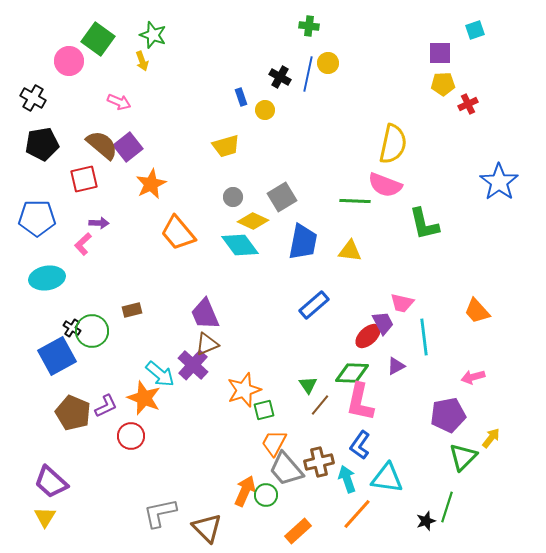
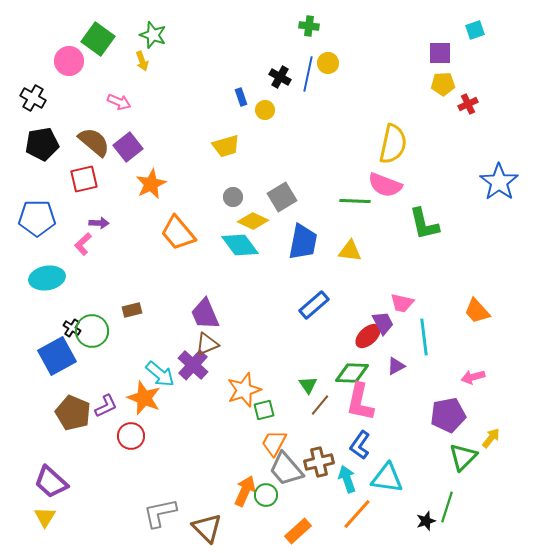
brown semicircle at (102, 145): moved 8 px left, 3 px up
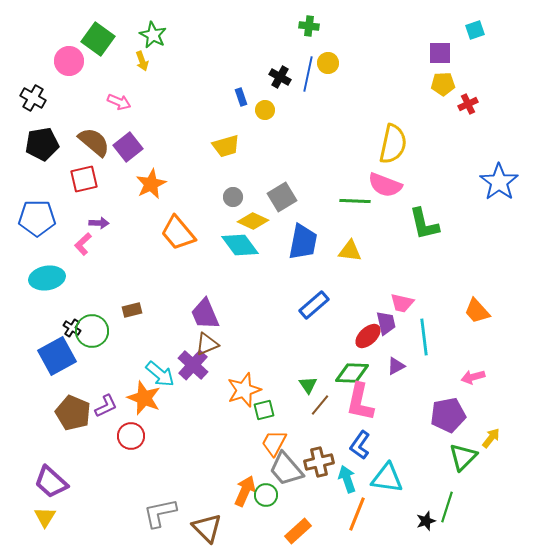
green star at (153, 35): rotated 8 degrees clockwise
purple trapezoid at (383, 323): moved 3 px right; rotated 15 degrees clockwise
orange line at (357, 514): rotated 20 degrees counterclockwise
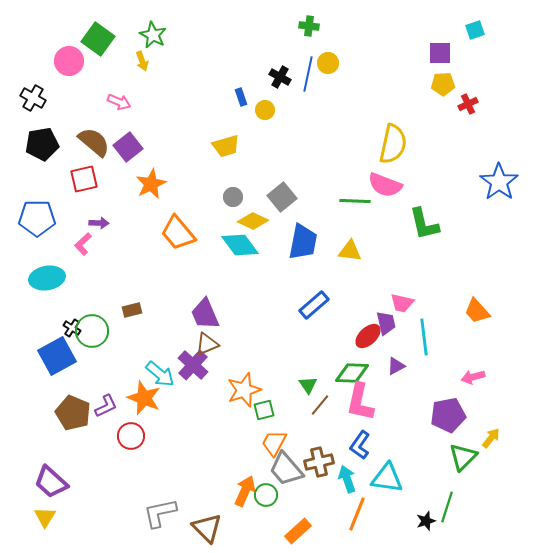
gray square at (282, 197): rotated 8 degrees counterclockwise
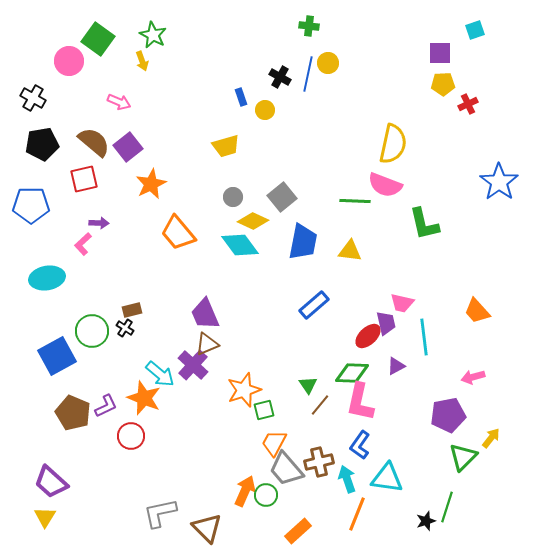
blue pentagon at (37, 218): moved 6 px left, 13 px up
black cross at (72, 328): moved 53 px right
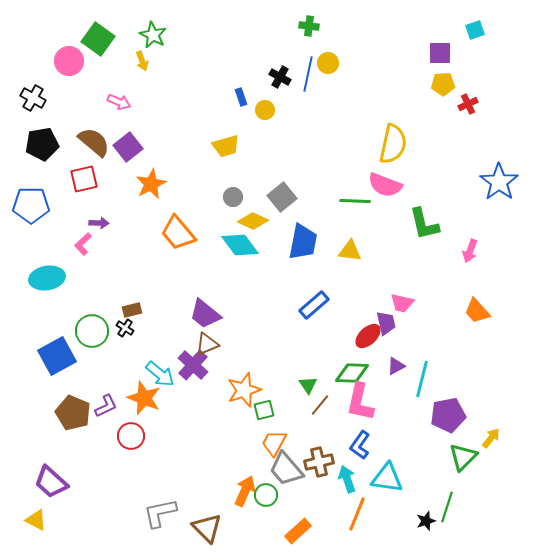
purple trapezoid at (205, 314): rotated 28 degrees counterclockwise
cyan line at (424, 337): moved 2 px left, 42 px down; rotated 21 degrees clockwise
pink arrow at (473, 377): moved 3 px left, 126 px up; rotated 55 degrees counterclockwise
yellow triangle at (45, 517): moved 9 px left, 3 px down; rotated 35 degrees counterclockwise
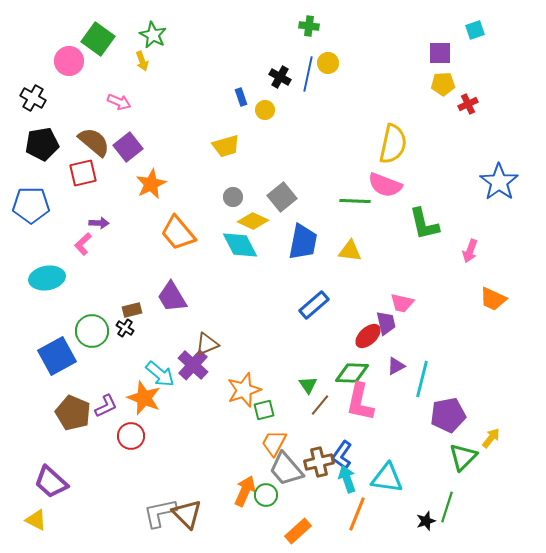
red square at (84, 179): moved 1 px left, 6 px up
cyan diamond at (240, 245): rotated 9 degrees clockwise
orange trapezoid at (477, 311): moved 16 px right, 12 px up; rotated 24 degrees counterclockwise
purple trapezoid at (205, 314): moved 33 px left, 17 px up; rotated 20 degrees clockwise
blue L-shape at (360, 445): moved 18 px left, 10 px down
brown triangle at (207, 528): moved 20 px left, 14 px up
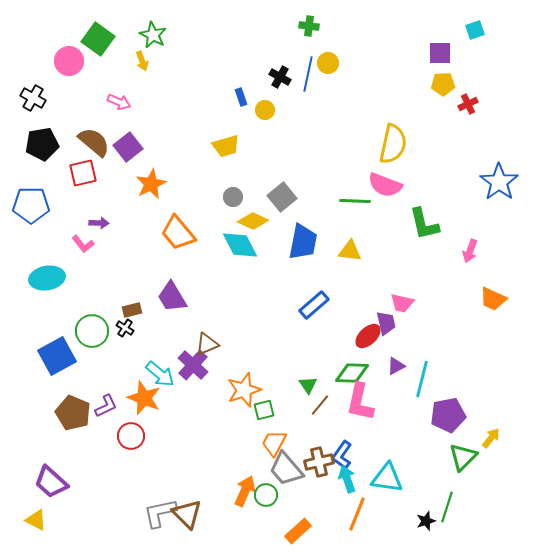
pink L-shape at (83, 244): rotated 85 degrees counterclockwise
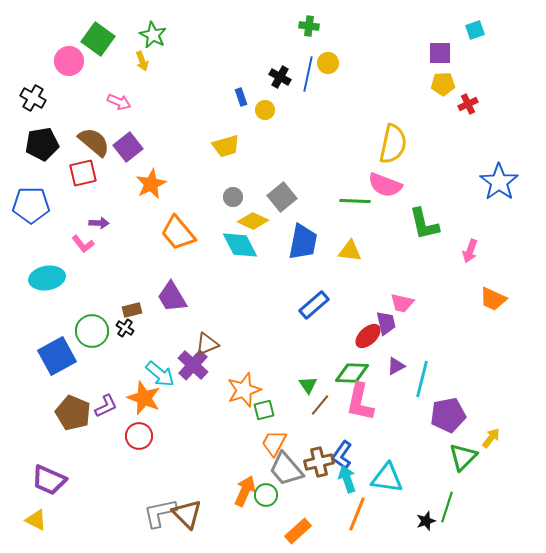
red circle at (131, 436): moved 8 px right
purple trapezoid at (51, 482): moved 2 px left, 2 px up; rotated 18 degrees counterclockwise
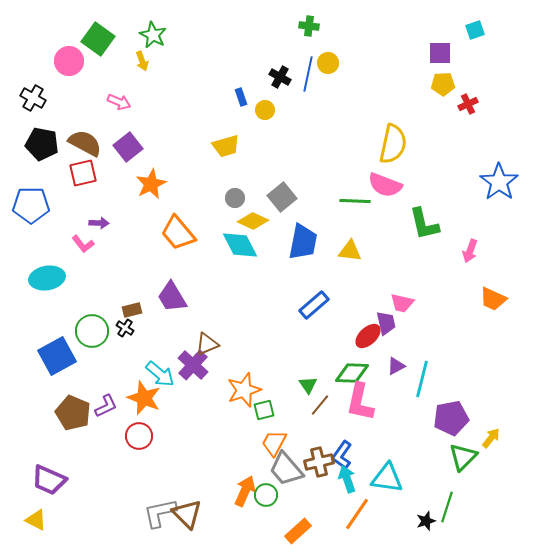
brown semicircle at (94, 142): moved 9 px left, 1 px down; rotated 12 degrees counterclockwise
black pentagon at (42, 144): rotated 20 degrees clockwise
gray circle at (233, 197): moved 2 px right, 1 px down
purple pentagon at (448, 415): moved 3 px right, 3 px down
orange line at (357, 514): rotated 12 degrees clockwise
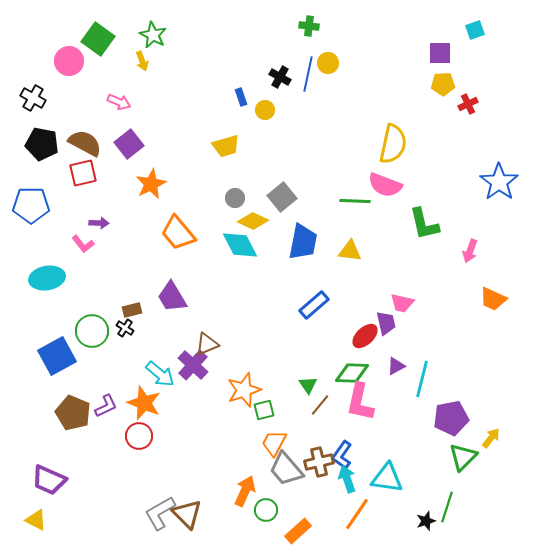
purple square at (128, 147): moved 1 px right, 3 px up
red ellipse at (368, 336): moved 3 px left
orange star at (144, 398): moved 5 px down
green circle at (266, 495): moved 15 px down
gray L-shape at (160, 513): rotated 18 degrees counterclockwise
